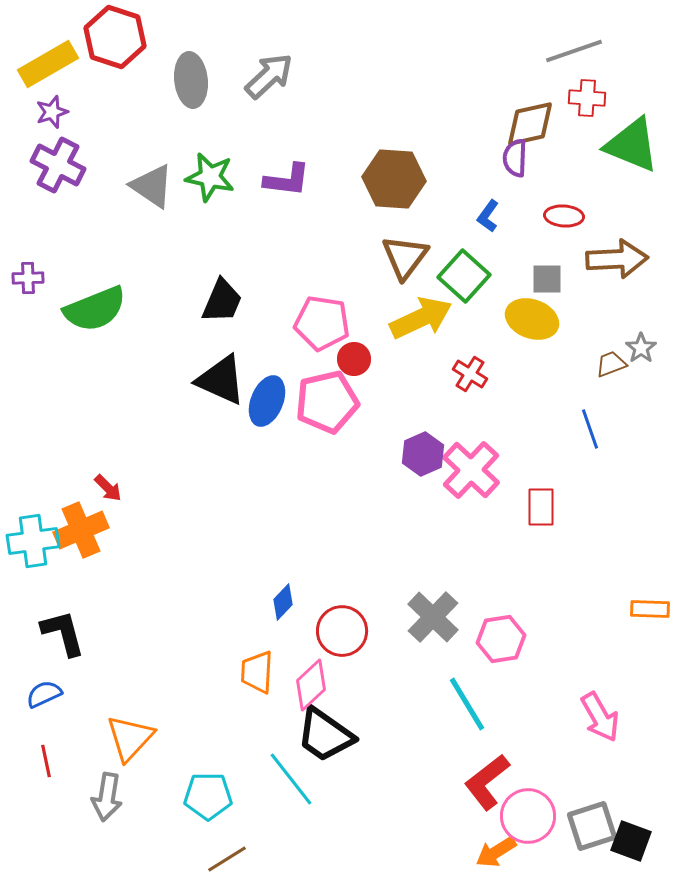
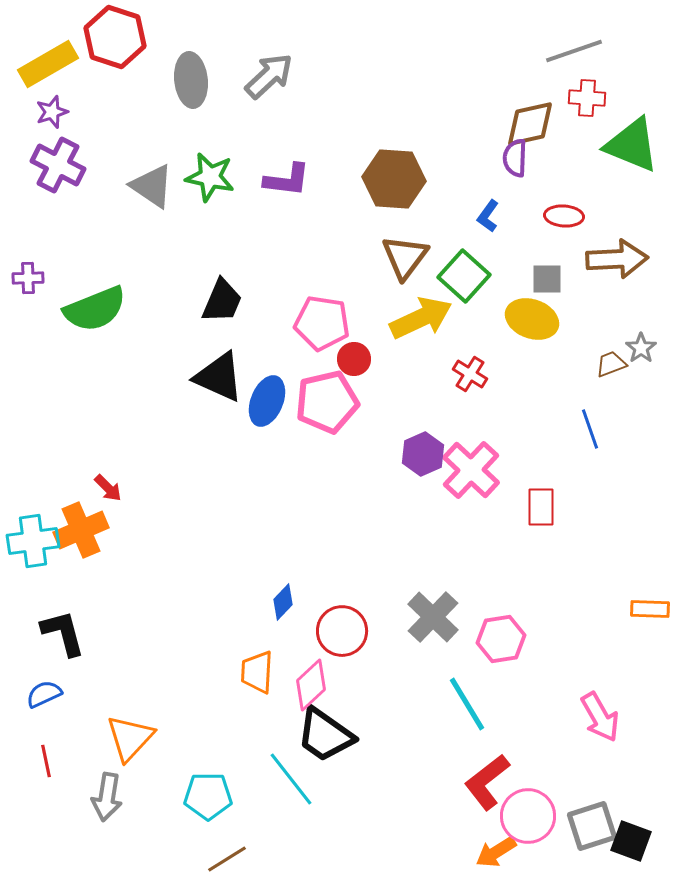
black triangle at (221, 380): moved 2 px left, 3 px up
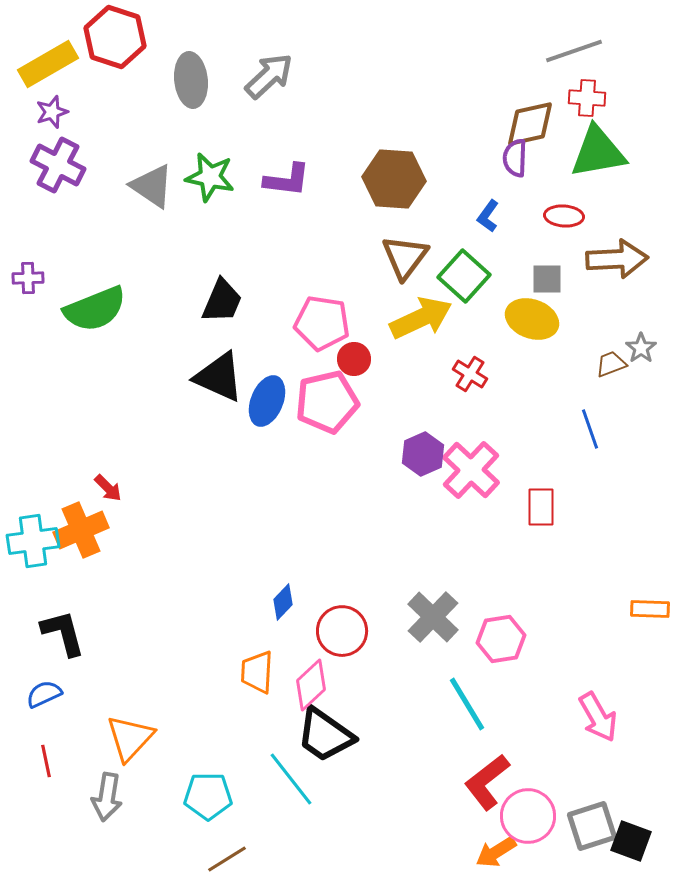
green triangle at (632, 145): moved 34 px left, 7 px down; rotated 32 degrees counterclockwise
pink arrow at (600, 717): moved 2 px left
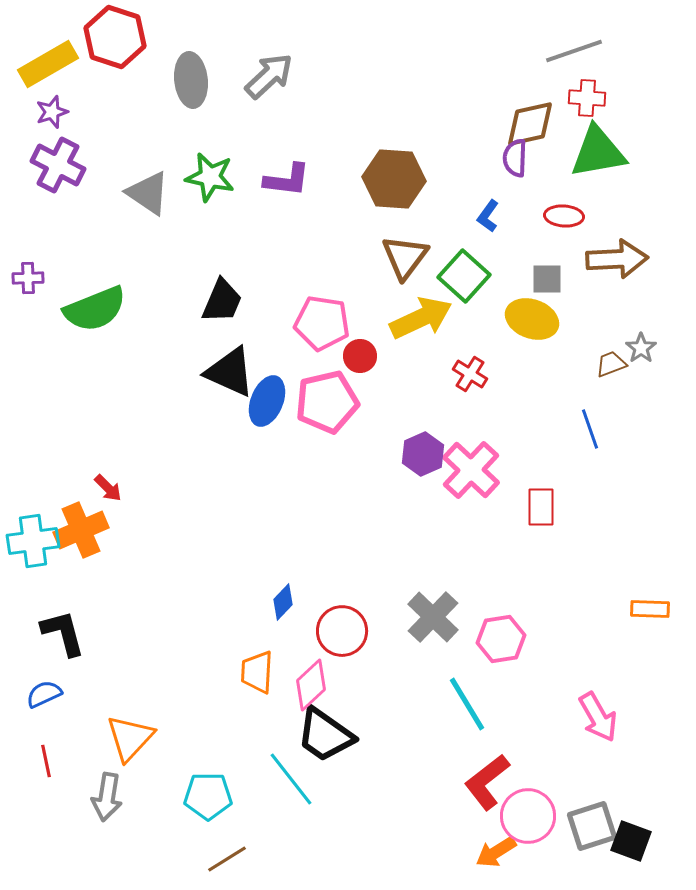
gray triangle at (152, 186): moved 4 px left, 7 px down
red circle at (354, 359): moved 6 px right, 3 px up
black triangle at (219, 377): moved 11 px right, 5 px up
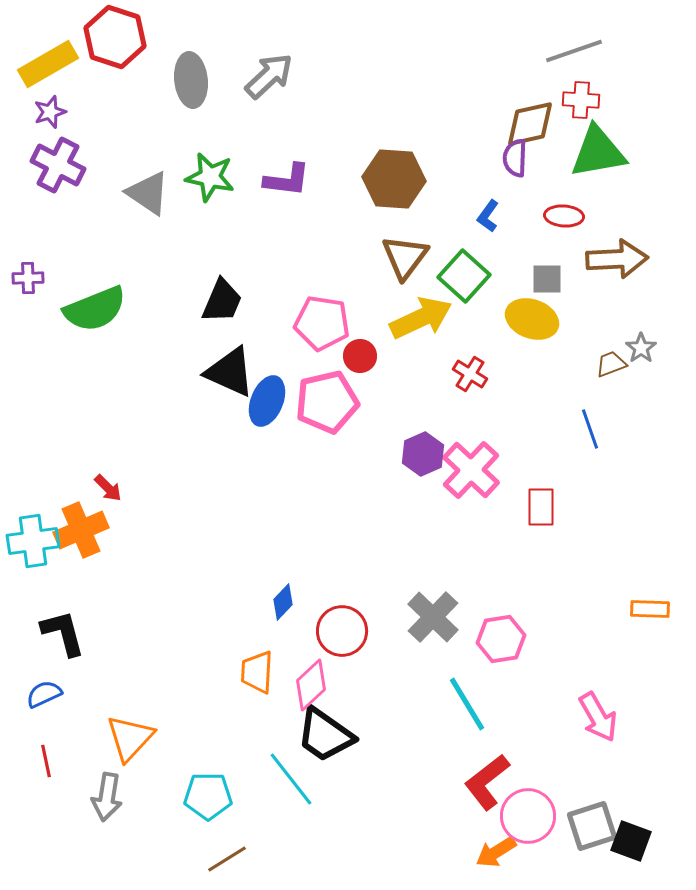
red cross at (587, 98): moved 6 px left, 2 px down
purple star at (52, 112): moved 2 px left
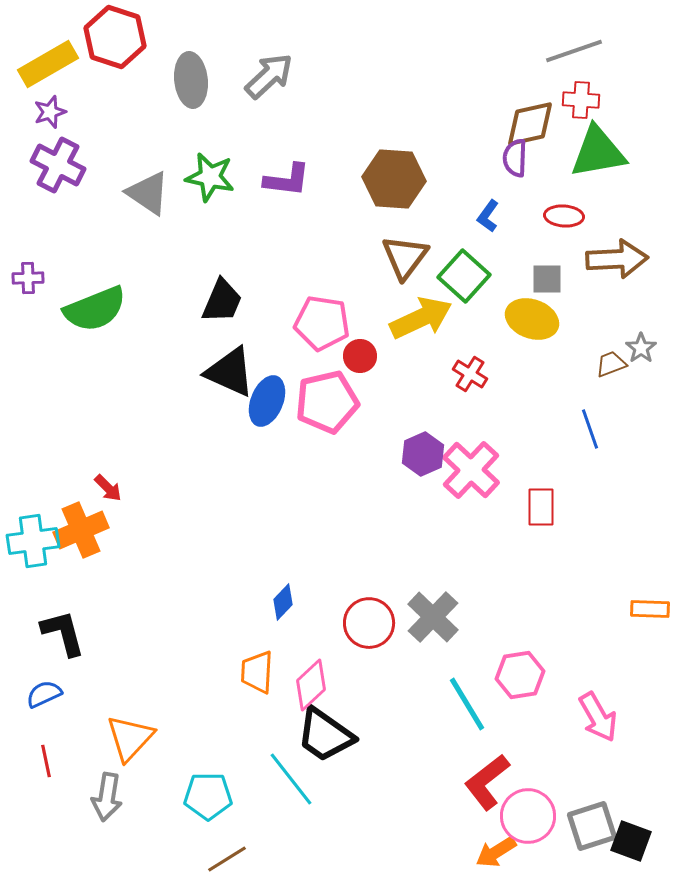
red circle at (342, 631): moved 27 px right, 8 px up
pink hexagon at (501, 639): moved 19 px right, 36 px down
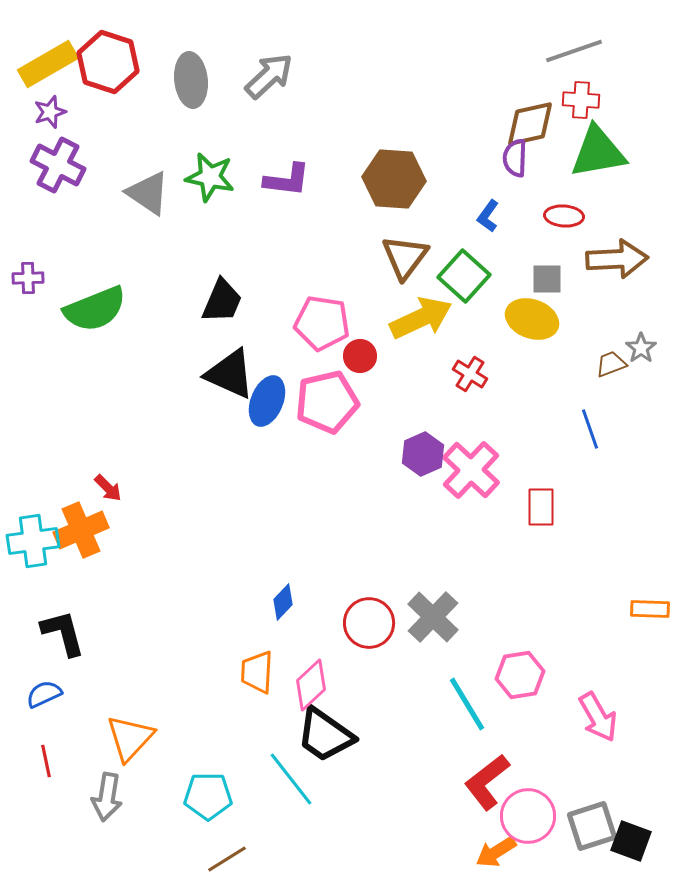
red hexagon at (115, 37): moved 7 px left, 25 px down
black triangle at (230, 372): moved 2 px down
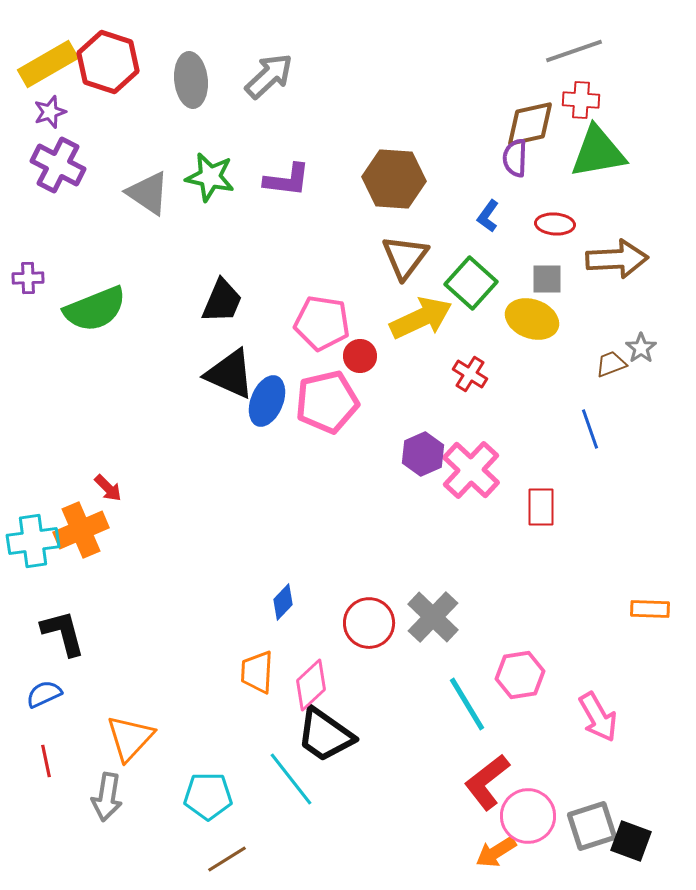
red ellipse at (564, 216): moved 9 px left, 8 px down
green square at (464, 276): moved 7 px right, 7 px down
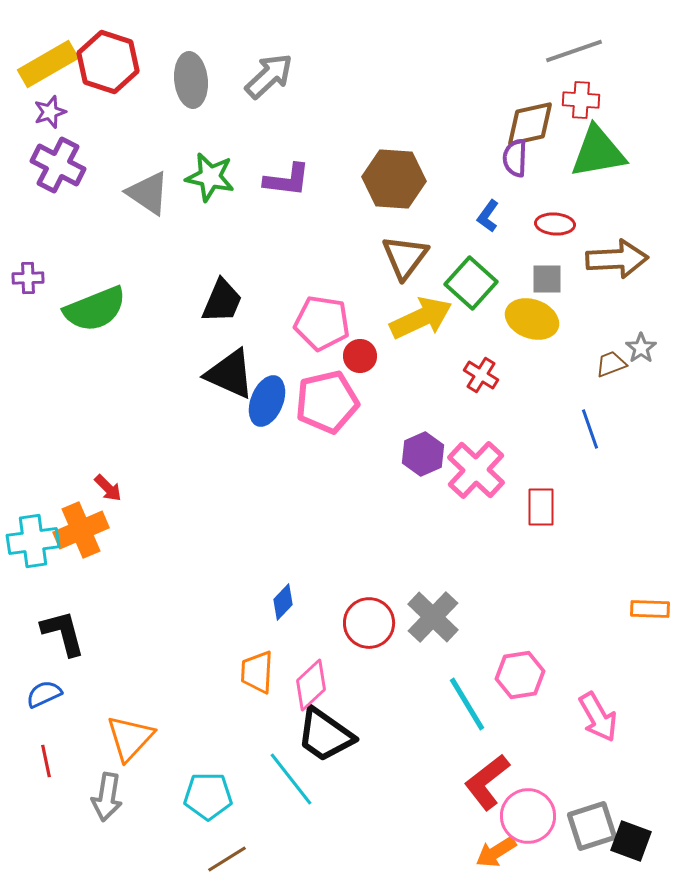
red cross at (470, 374): moved 11 px right, 1 px down
pink cross at (471, 470): moved 5 px right
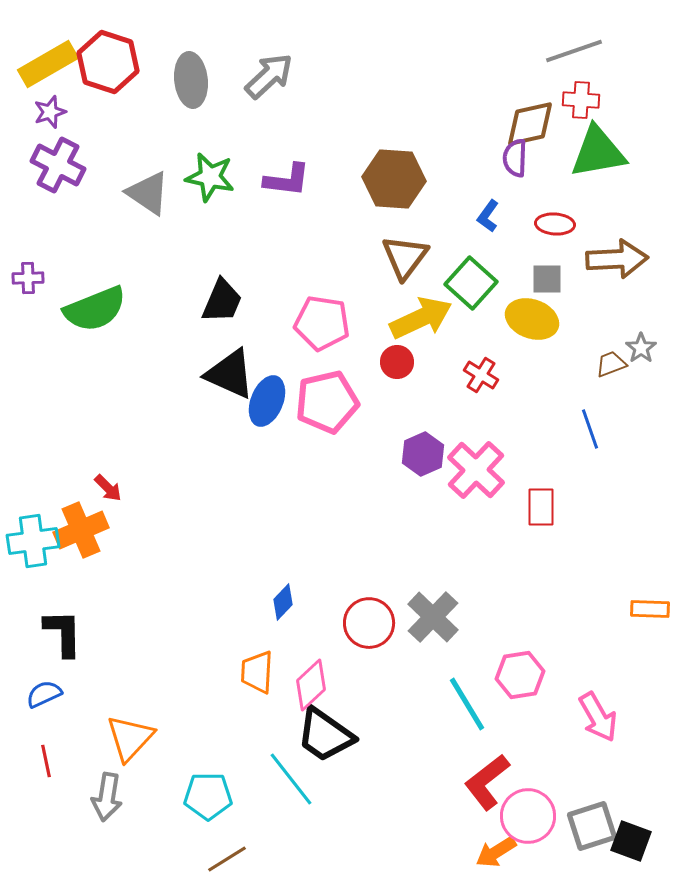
red circle at (360, 356): moved 37 px right, 6 px down
black L-shape at (63, 633): rotated 14 degrees clockwise
